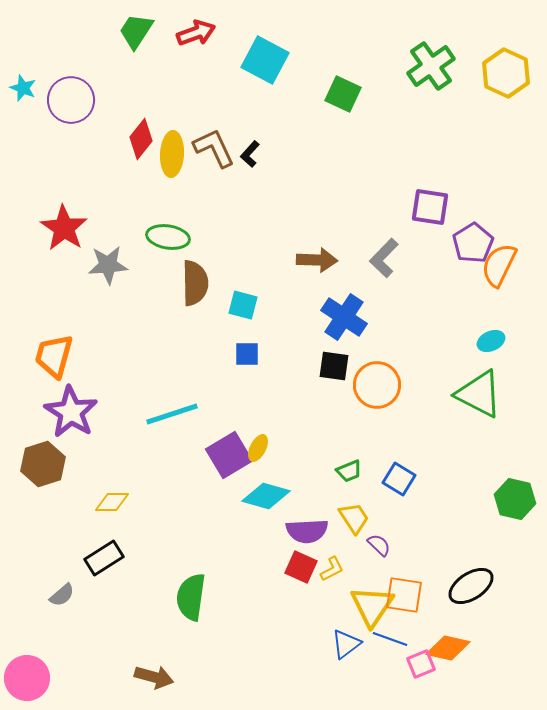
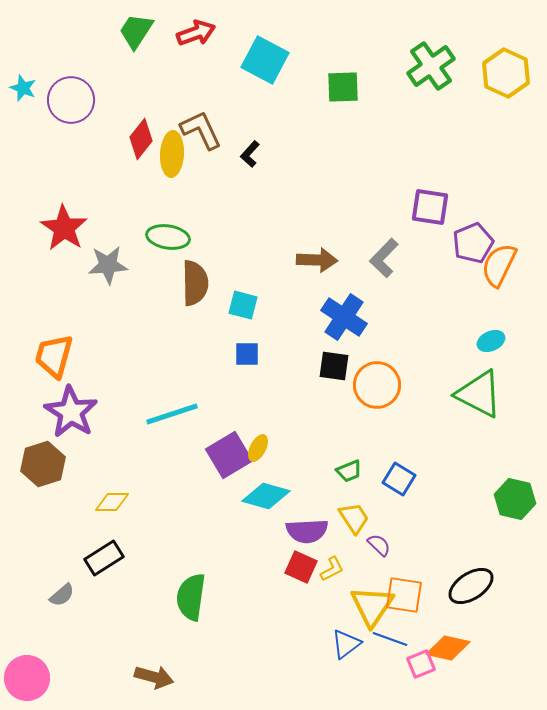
green square at (343, 94): moved 7 px up; rotated 27 degrees counterclockwise
brown L-shape at (214, 148): moved 13 px left, 18 px up
purple pentagon at (473, 243): rotated 9 degrees clockwise
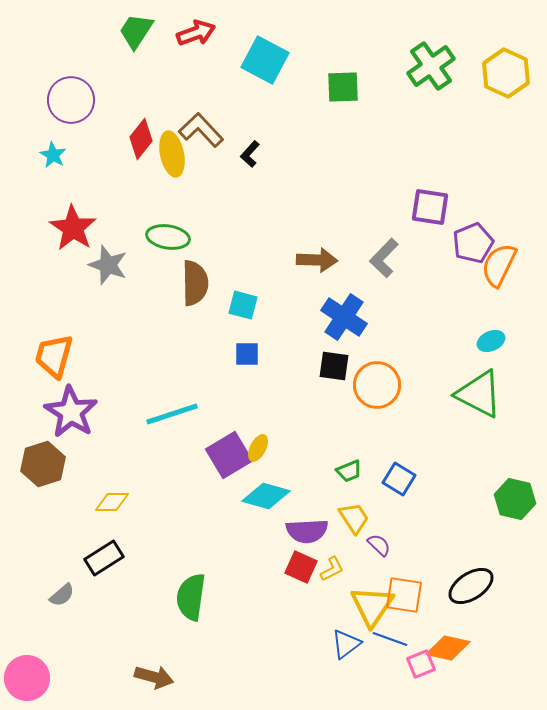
cyan star at (23, 88): moved 30 px right, 67 px down; rotated 8 degrees clockwise
brown L-shape at (201, 130): rotated 18 degrees counterclockwise
yellow ellipse at (172, 154): rotated 15 degrees counterclockwise
red star at (64, 228): moved 9 px right
gray star at (108, 265): rotated 24 degrees clockwise
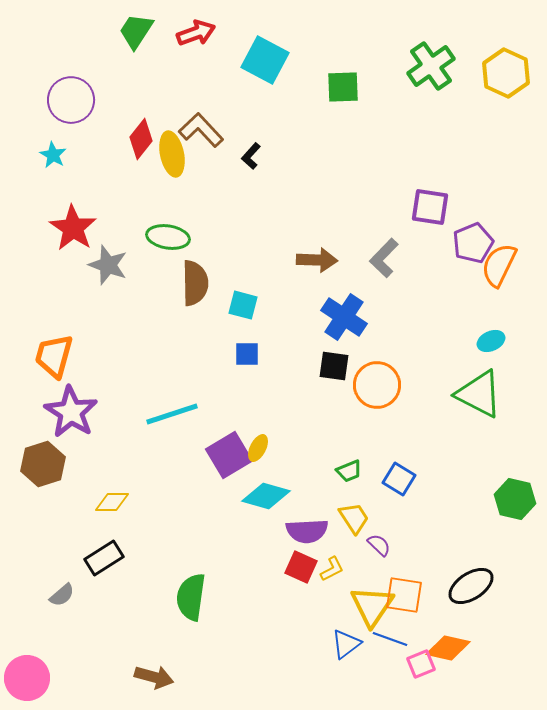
black L-shape at (250, 154): moved 1 px right, 2 px down
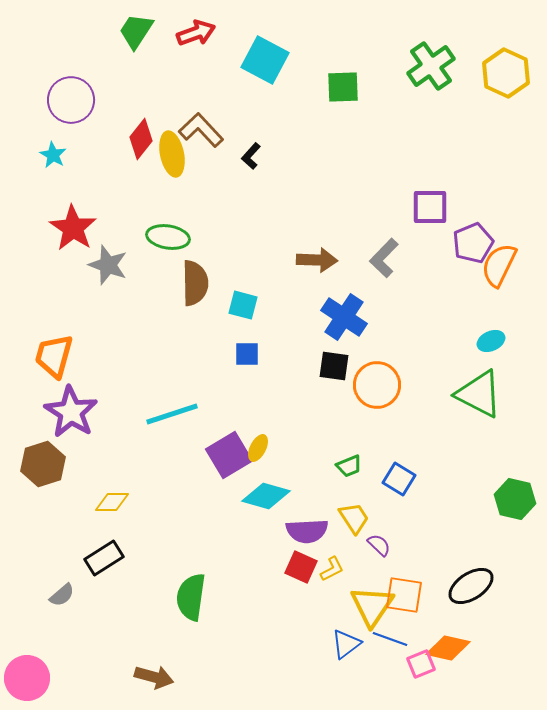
purple square at (430, 207): rotated 9 degrees counterclockwise
green trapezoid at (349, 471): moved 5 px up
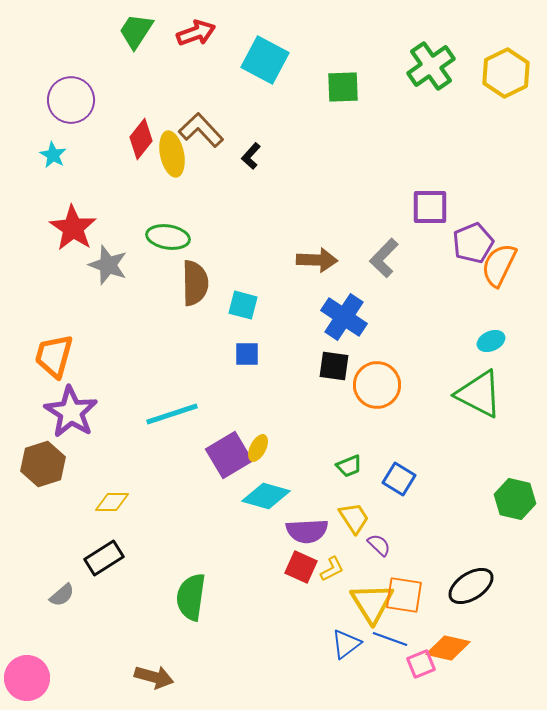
yellow hexagon at (506, 73): rotated 9 degrees clockwise
yellow triangle at (372, 606): moved 3 px up; rotated 6 degrees counterclockwise
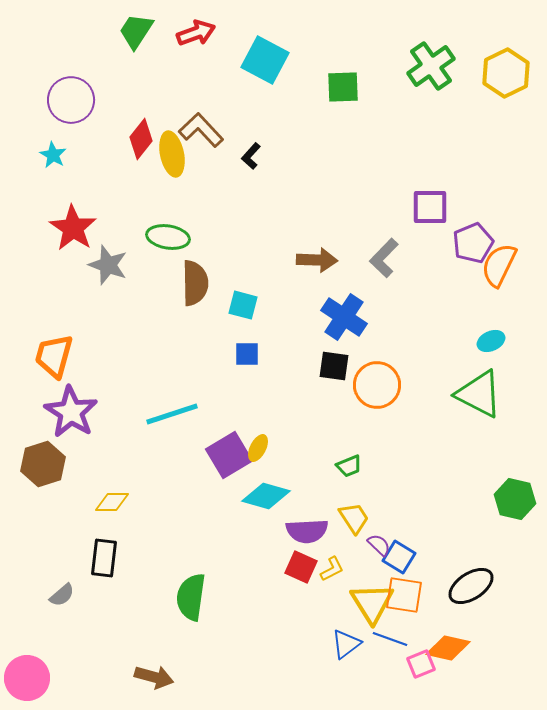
blue square at (399, 479): moved 78 px down
black rectangle at (104, 558): rotated 51 degrees counterclockwise
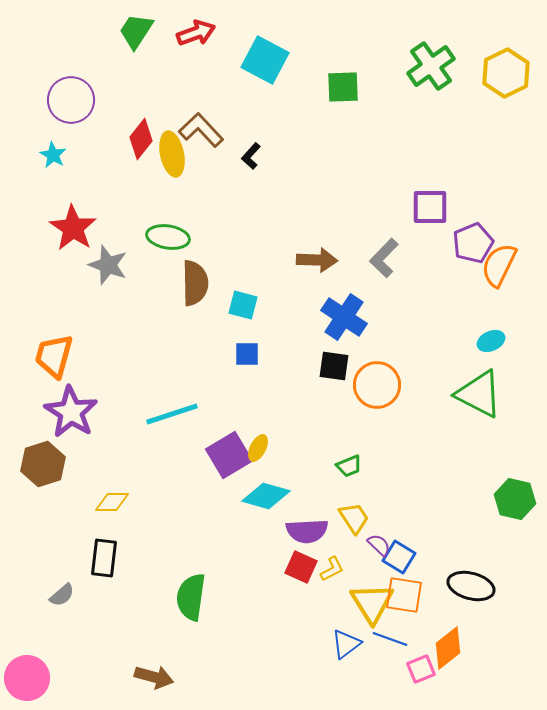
black ellipse at (471, 586): rotated 48 degrees clockwise
orange diamond at (448, 648): rotated 51 degrees counterclockwise
pink square at (421, 664): moved 5 px down
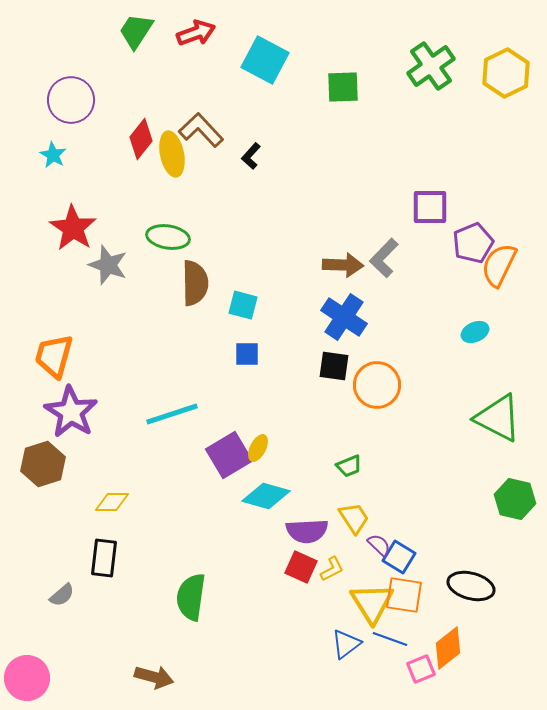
brown arrow at (317, 260): moved 26 px right, 5 px down
cyan ellipse at (491, 341): moved 16 px left, 9 px up
green triangle at (479, 394): moved 19 px right, 24 px down
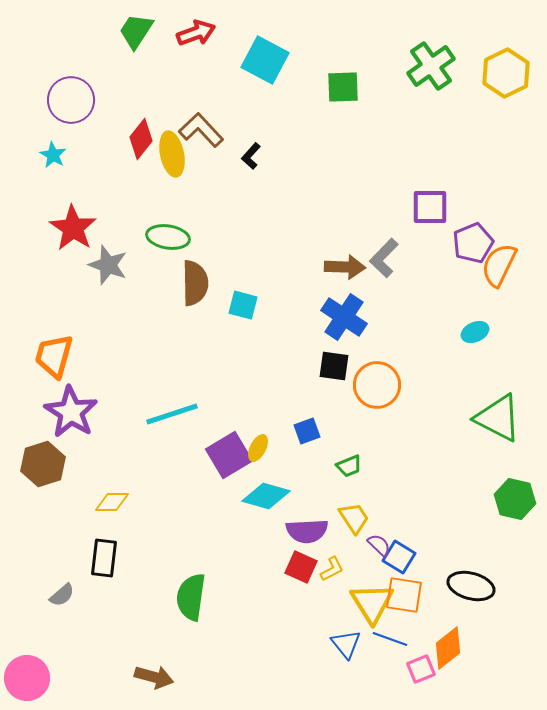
brown arrow at (343, 265): moved 2 px right, 2 px down
blue square at (247, 354): moved 60 px right, 77 px down; rotated 20 degrees counterclockwise
blue triangle at (346, 644): rotated 32 degrees counterclockwise
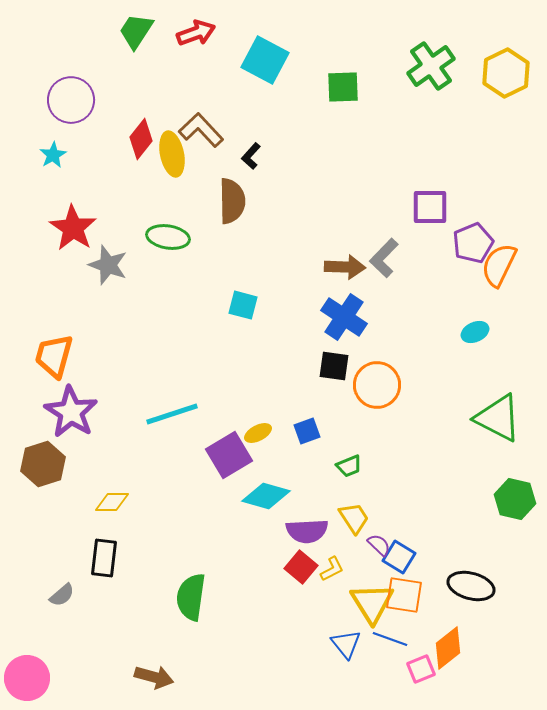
cyan star at (53, 155): rotated 12 degrees clockwise
brown semicircle at (195, 283): moved 37 px right, 82 px up
yellow ellipse at (258, 448): moved 15 px up; rotated 36 degrees clockwise
red square at (301, 567): rotated 16 degrees clockwise
